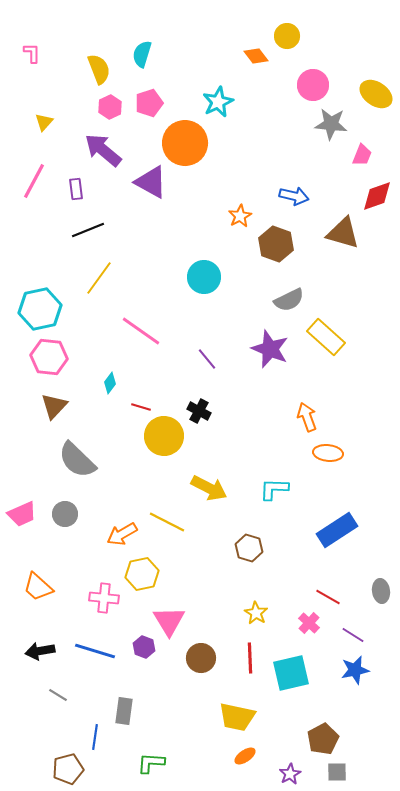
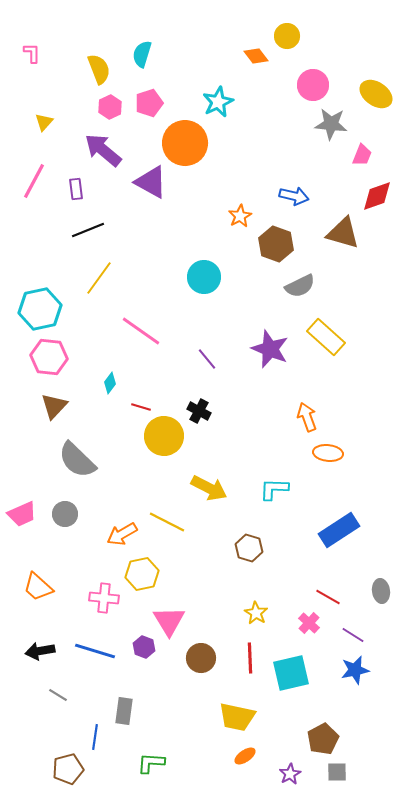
gray semicircle at (289, 300): moved 11 px right, 14 px up
blue rectangle at (337, 530): moved 2 px right
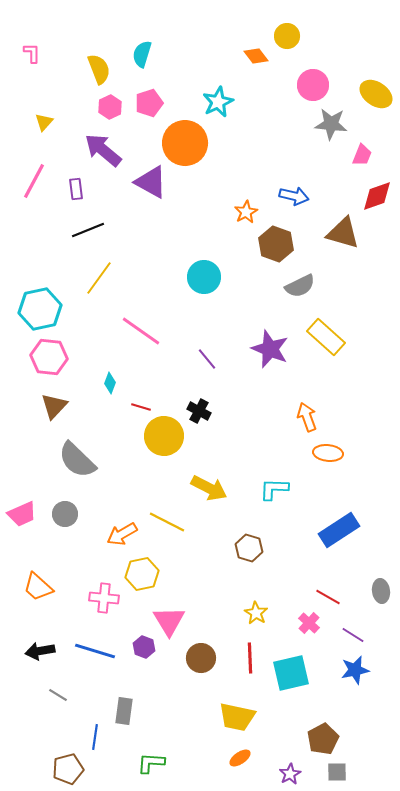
orange star at (240, 216): moved 6 px right, 4 px up
cyan diamond at (110, 383): rotated 15 degrees counterclockwise
orange ellipse at (245, 756): moved 5 px left, 2 px down
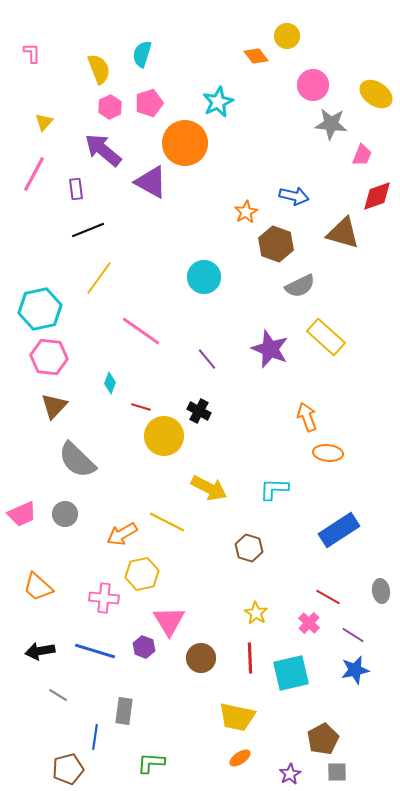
pink line at (34, 181): moved 7 px up
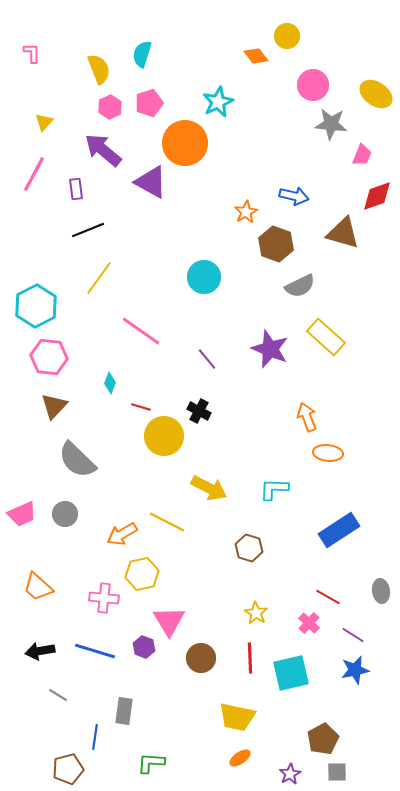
cyan hexagon at (40, 309): moved 4 px left, 3 px up; rotated 15 degrees counterclockwise
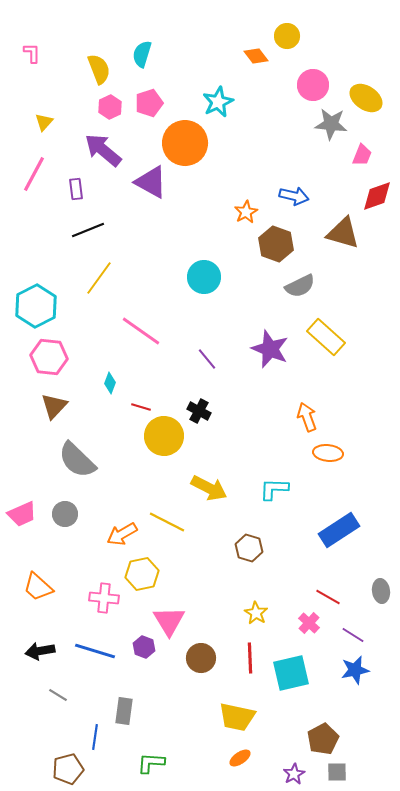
yellow ellipse at (376, 94): moved 10 px left, 4 px down
purple star at (290, 774): moved 4 px right
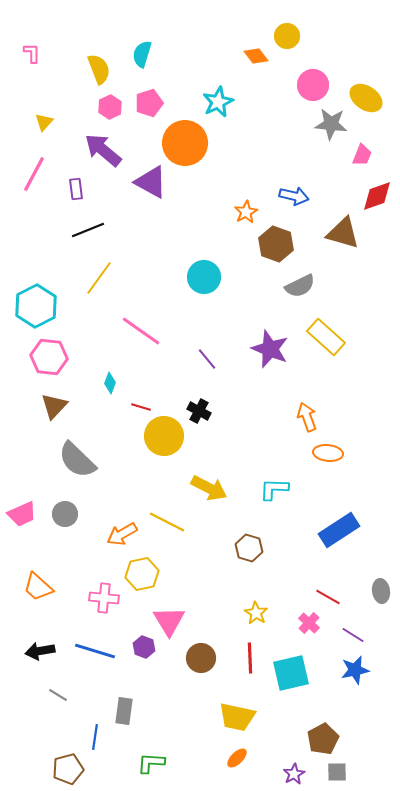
orange ellipse at (240, 758): moved 3 px left; rotated 10 degrees counterclockwise
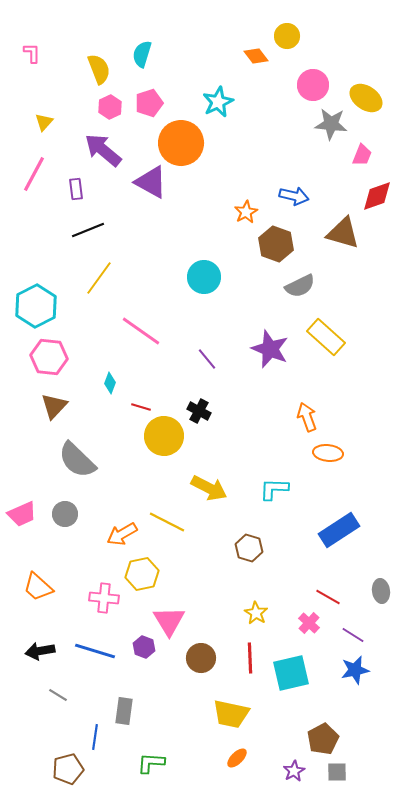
orange circle at (185, 143): moved 4 px left
yellow trapezoid at (237, 717): moved 6 px left, 3 px up
purple star at (294, 774): moved 3 px up
